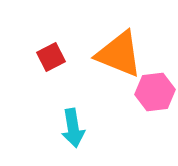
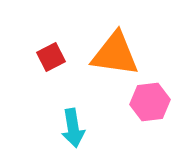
orange triangle: moved 4 px left; rotated 14 degrees counterclockwise
pink hexagon: moved 5 px left, 10 px down
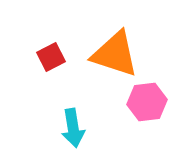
orange triangle: rotated 10 degrees clockwise
pink hexagon: moved 3 px left
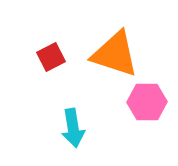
pink hexagon: rotated 6 degrees clockwise
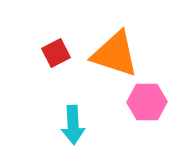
red square: moved 5 px right, 4 px up
cyan arrow: moved 3 px up; rotated 6 degrees clockwise
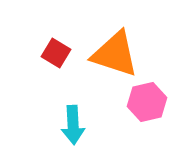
red square: rotated 32 degrees counterclockwise
pink hexagon: rotated 12 degrees counterclockwise
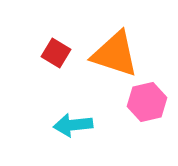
cyan arrow: rotated 87 degrees clockwise
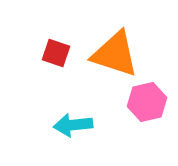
red square: rotated 12 degrees counterclockwise
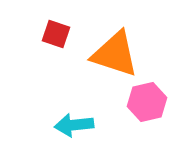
red square: moved 19 px up
cyan arrow: moved 1 px right
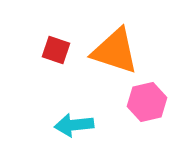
red square: moved 16 px down
orange triangle: moved 3 px up
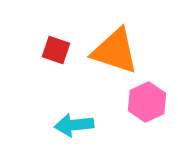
pink hexagon: rotated 12 degrees counterclockwise
